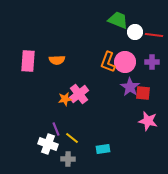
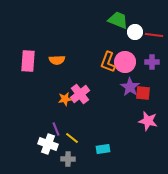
pink cross: moved 1 px right
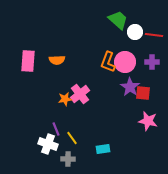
green trapezoid: rotated 20 degrees clockwise
yellow line: rotated 16 degrees clockwise
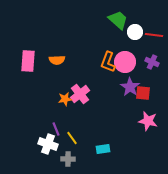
purple cross: rotated 24 degrees clockwise
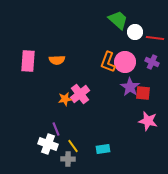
red line: moved 1 px right, 3 px down
yellow line: moved 1 px right, 8 px down
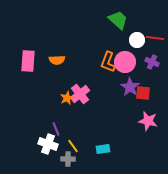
white circle: moved 2 px right, 8 px down
orange star: moved 2 px right, 1 px up; rotated 16 degrees counterclockwise
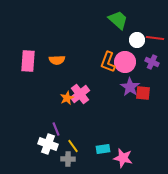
pink star: moved 25 px left, 37 px down
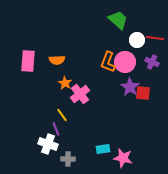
orange star: moved 2 px left, 15 px up; rotated 16 degrees counterclockwise
yellow line: moved 11 px left, 31 px up
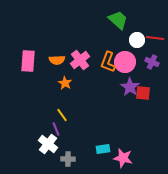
pink cross: moved 34 px up
white cross: rotated 18 degrees clockwise
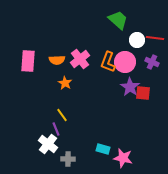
pink cross: moved 1 px up
cyan rectangle: rotated 24 degrees clockwise
